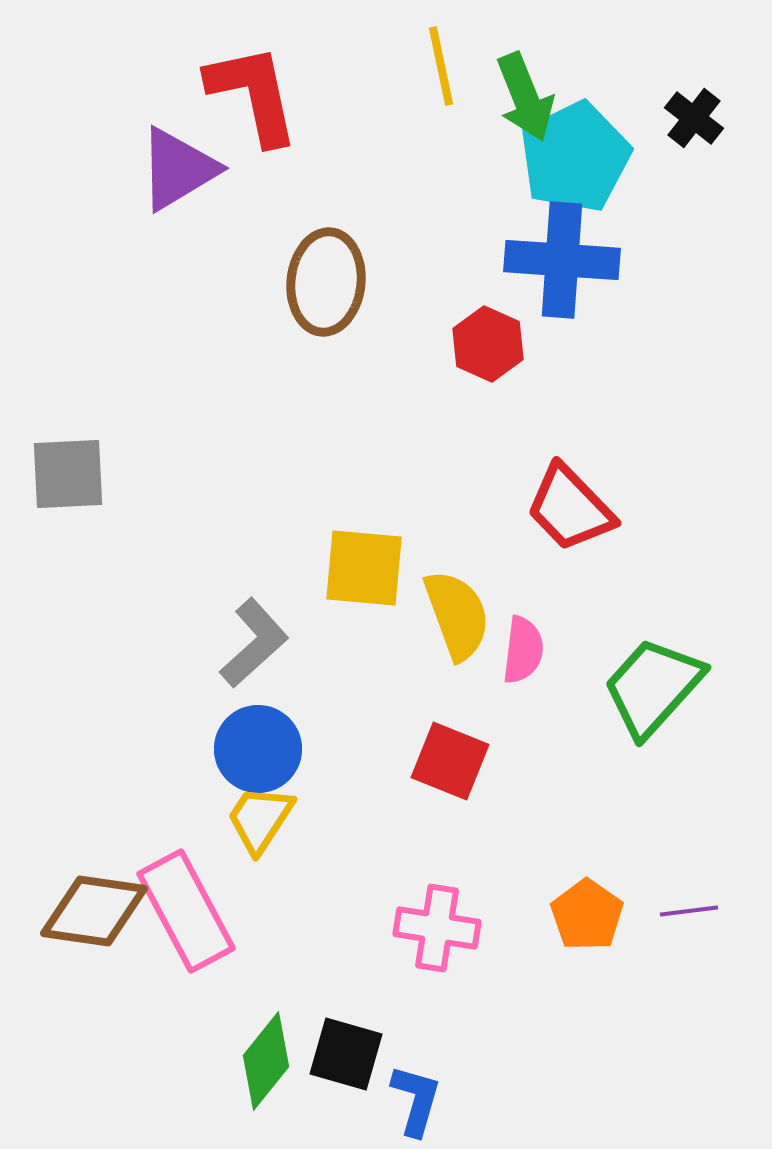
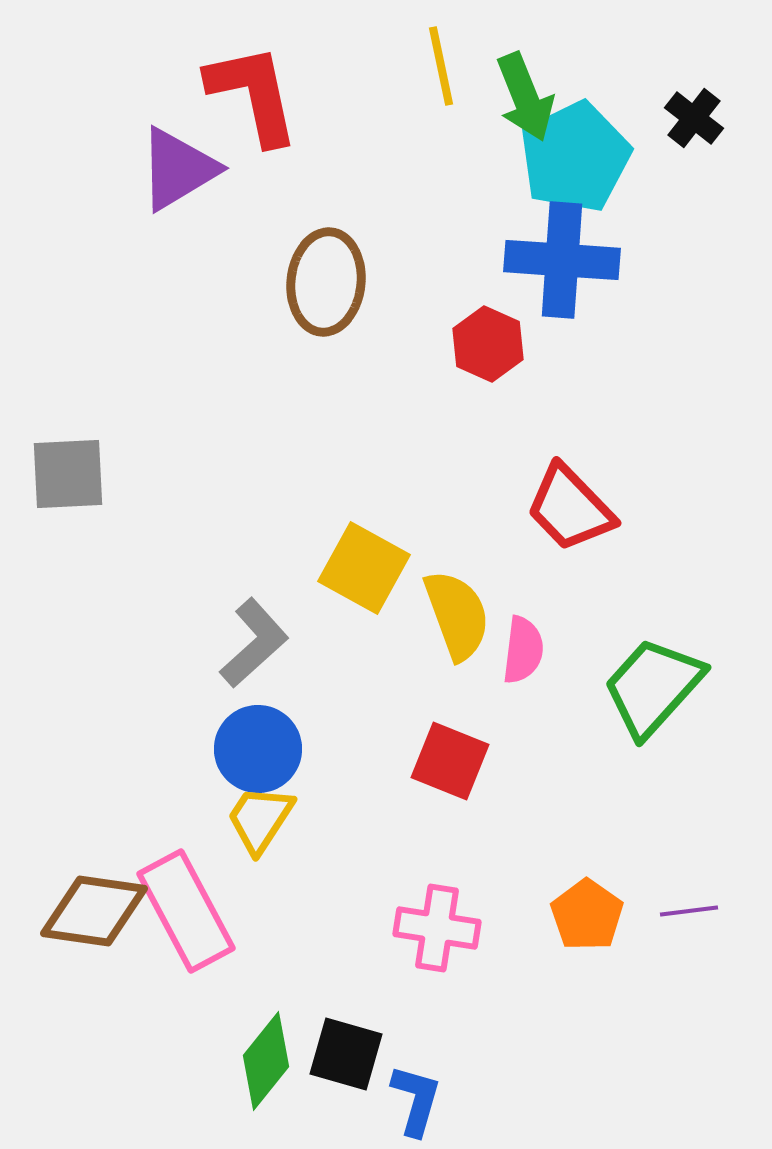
yellow square: rotated 24 degrees clockwise
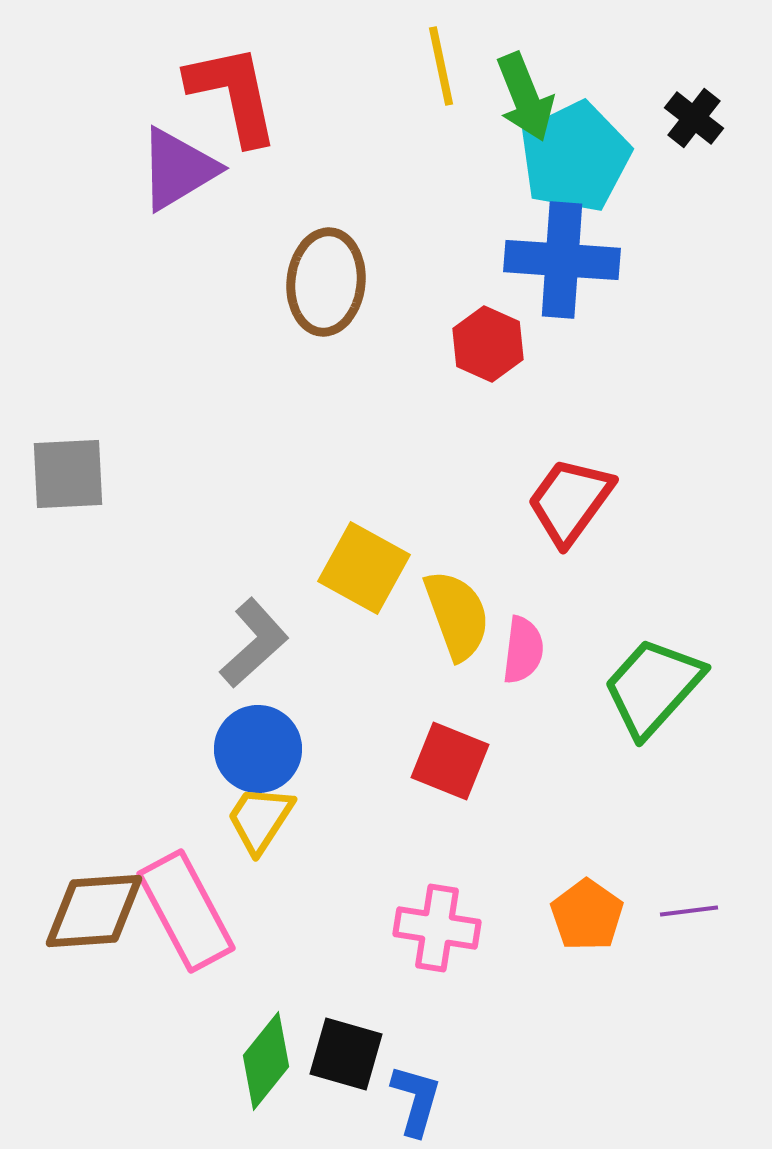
red L-shape: moved 20 px left
red trapezoid: moved 7 px up; rotated 80 degrees clockwise
brown diamond: rotated 12 degrees counterclockwise
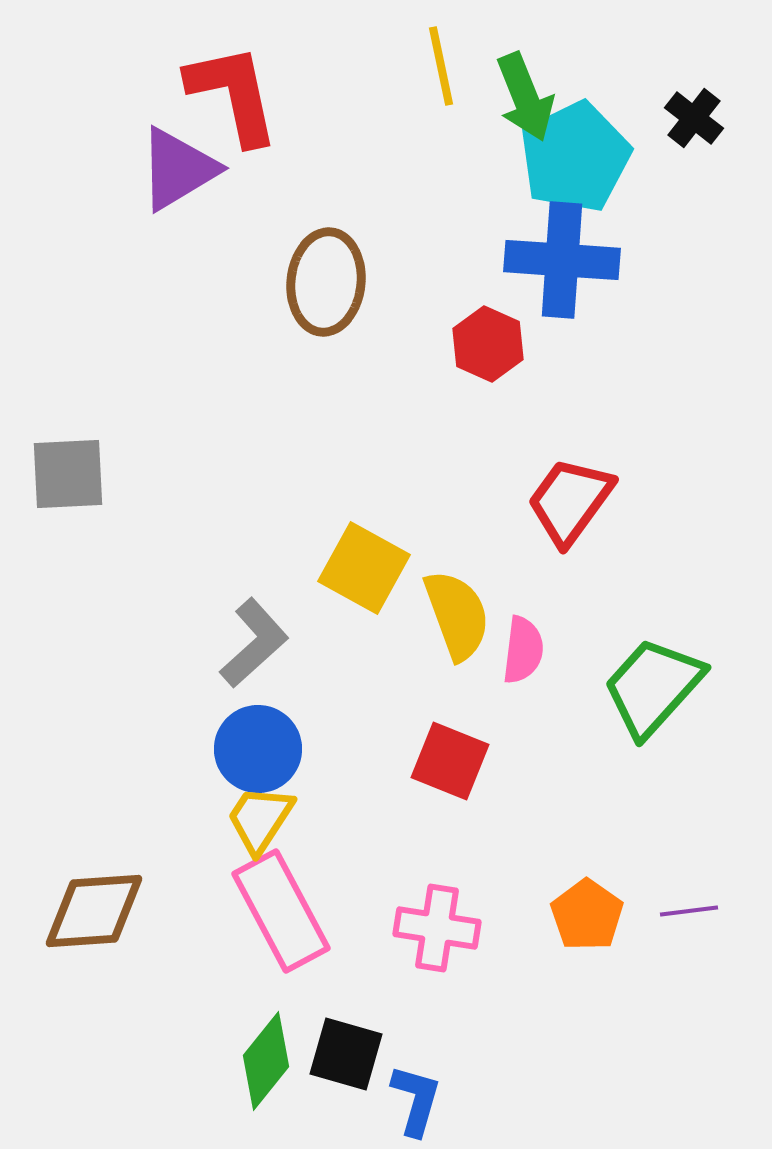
pink rectangle: moved 95 px right
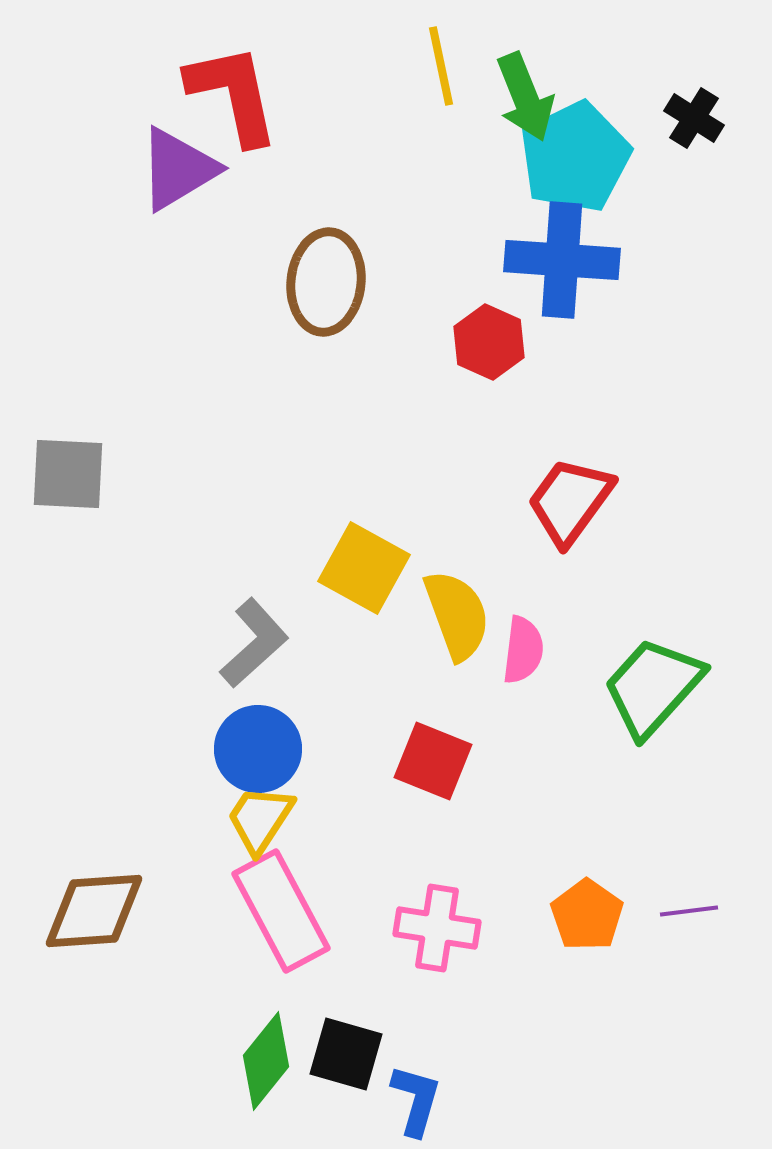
black cross: rotated 6 degrees counterclockwise
red hexagon: moved 1 px right, 2 px up
gray square: rotated 6 degrees clockwise
red square: moved 17 px left
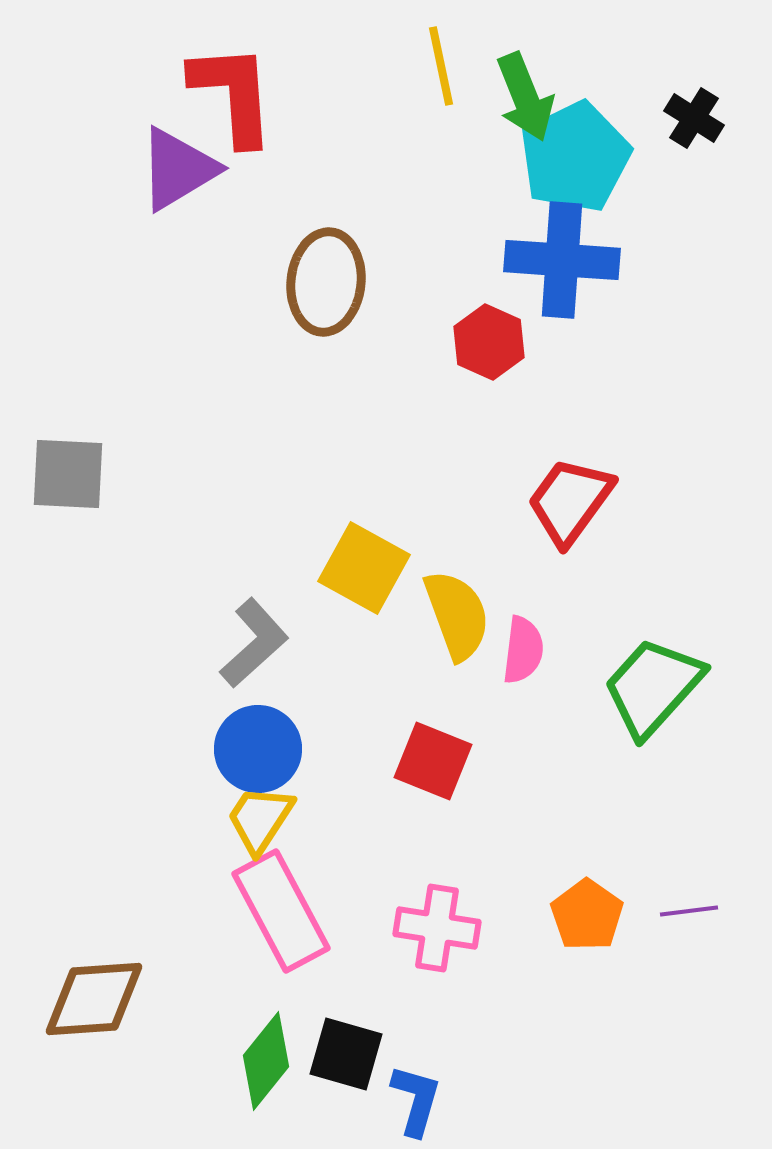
red L-shape: rotated 8 degrees clockwise
brown diamond: moved 88 px down
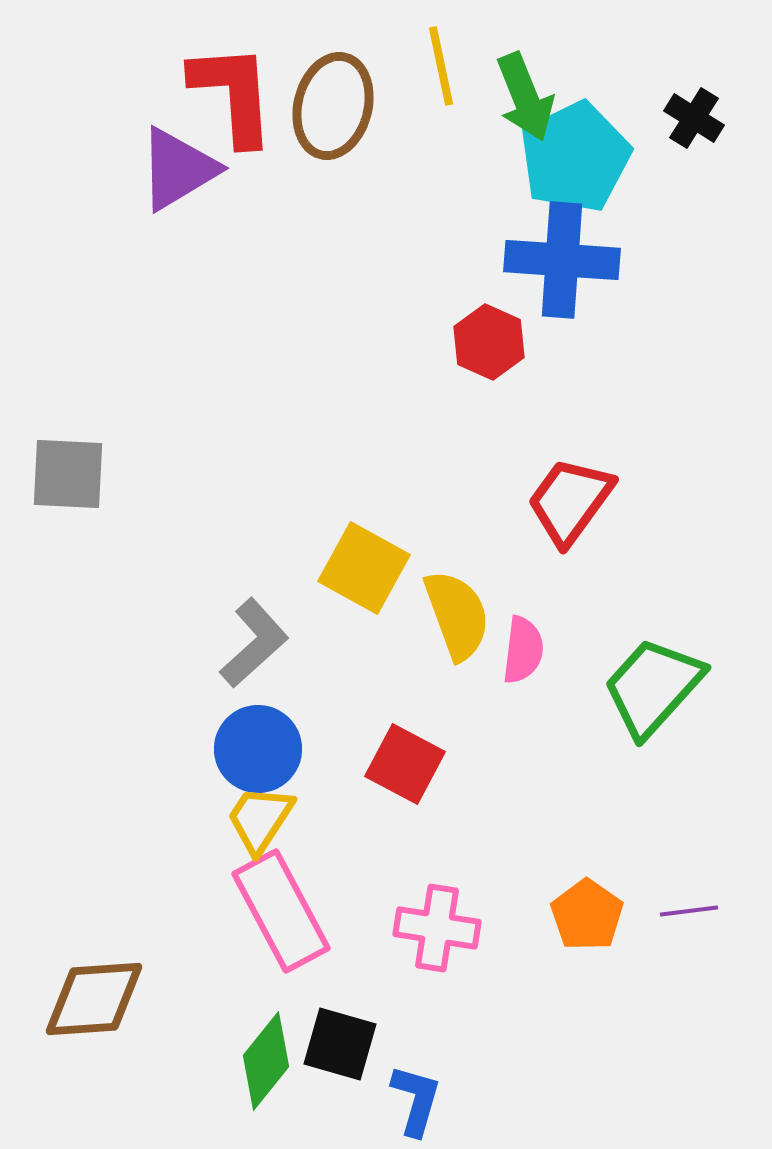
brown ellipse: moved 7 px right, 176 px up; rotated 8 degrees clockwise
red square: moved 28 px left, 3 px down; rotated 6 degrees clockwise
black square: moved 6 px left, 10 px up
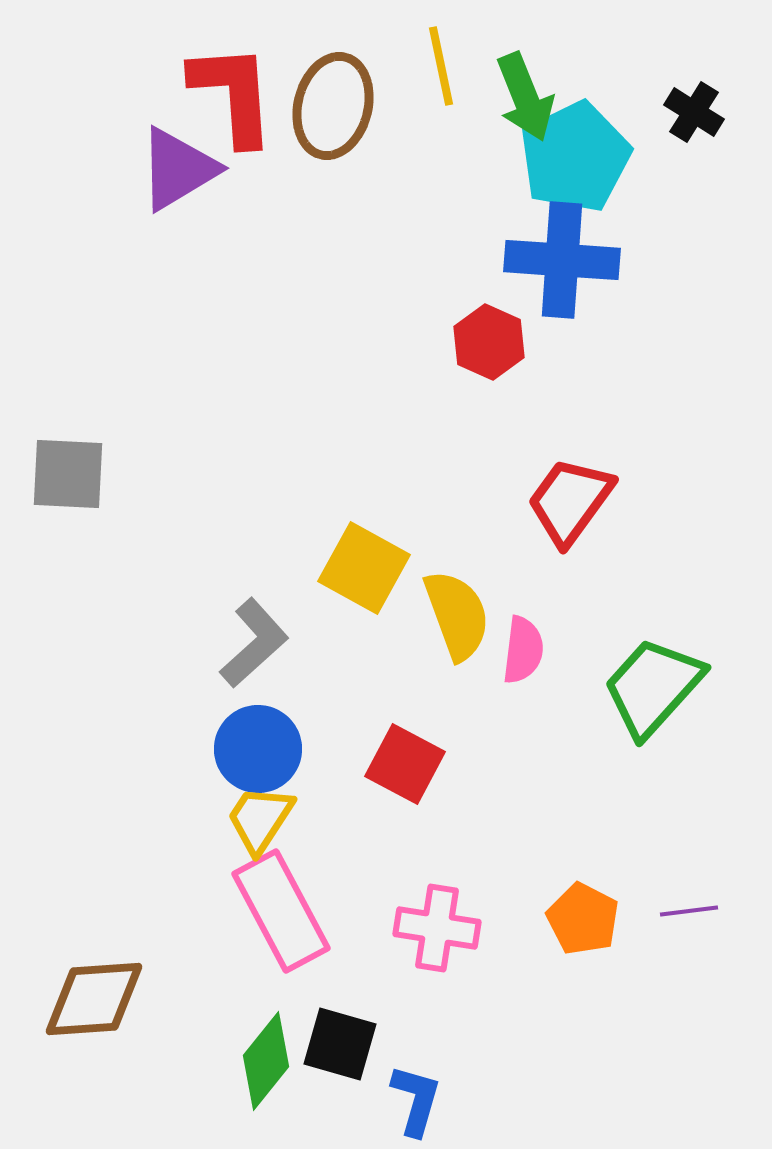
black cross: moved 6 px up
orange pentagon: moved 4 px left, 4 px down; rotated 8 degrees counterclockwise
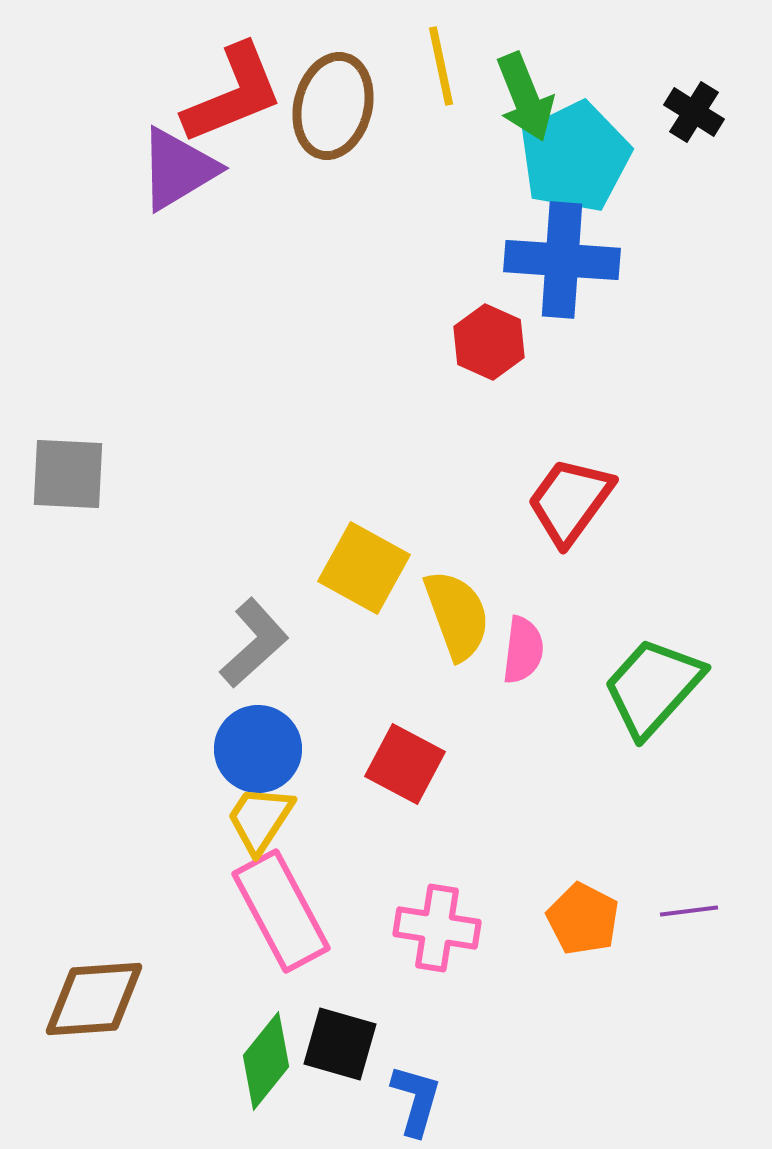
red L-shape: rotated 72 degrees clockwise
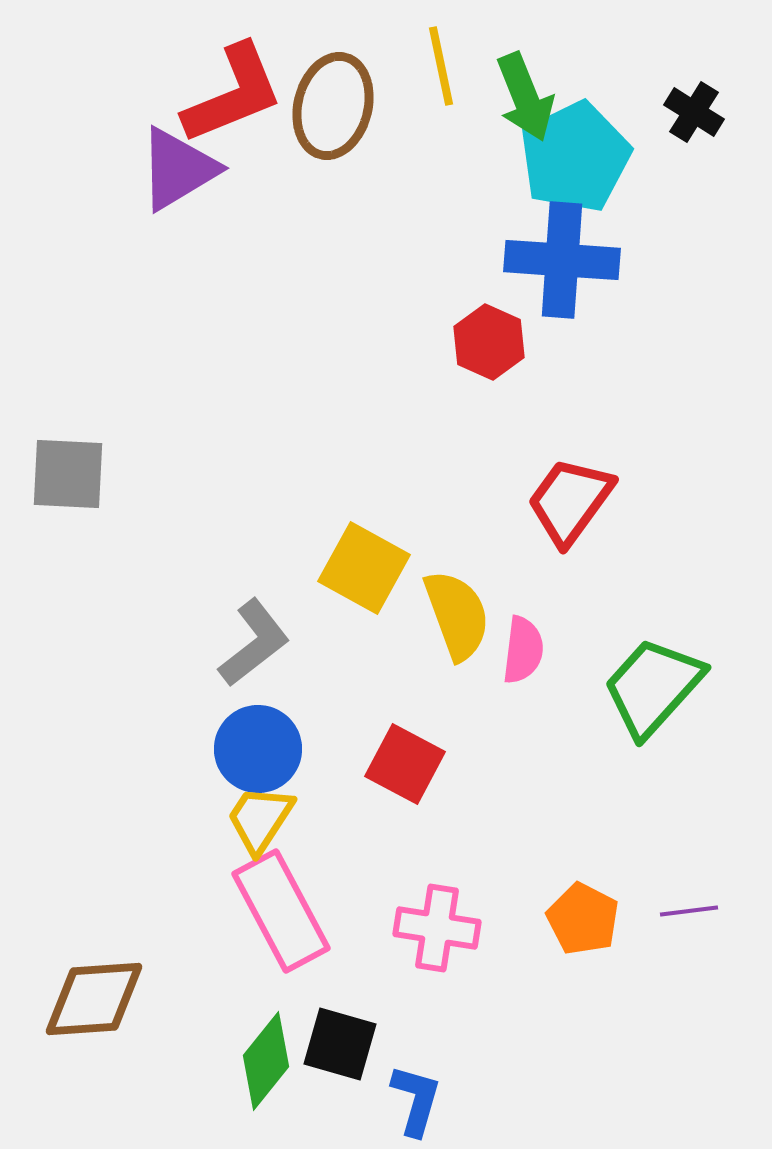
gray L-shape: rotated 4 degrees clockwise
